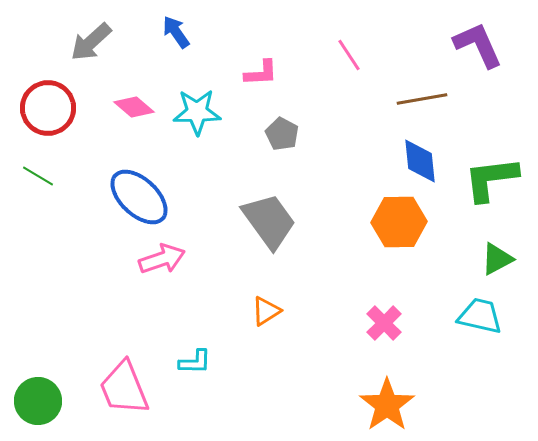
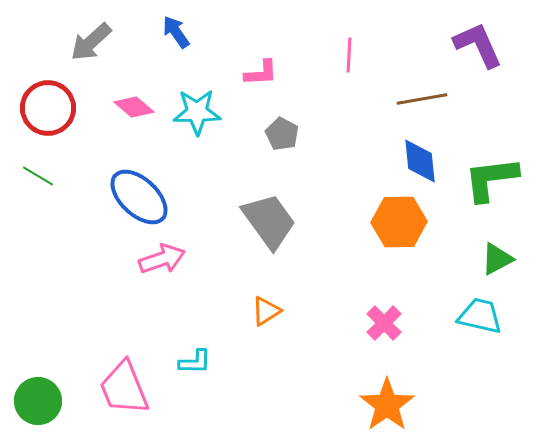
pink line: rotated 36 degrees clockwise
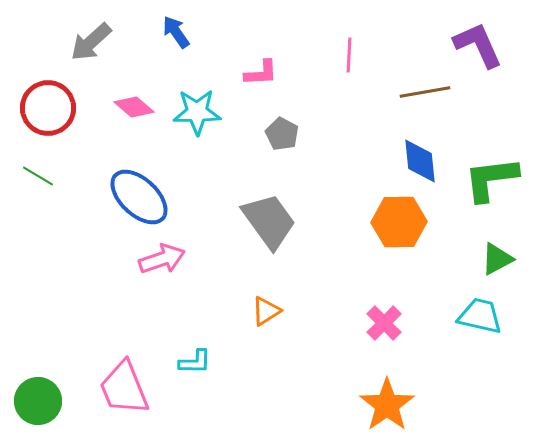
brown line: moved 3 px right, 7 px up
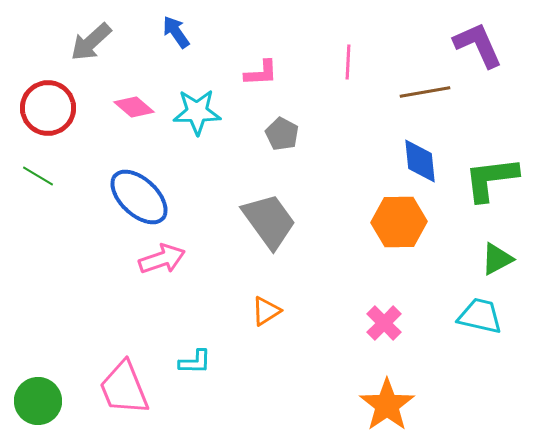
pink line: moved 1 px left, 7 px down
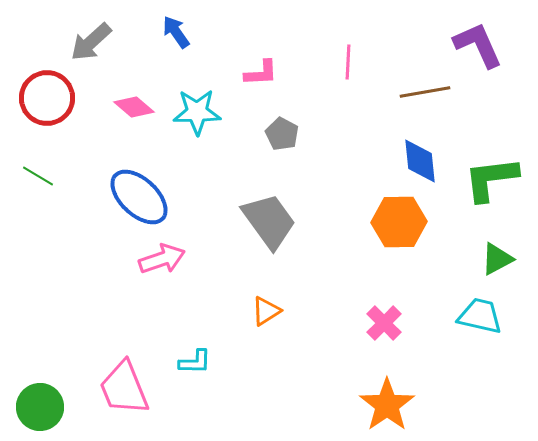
red circle: moved 1 px left, 10 px up
green circle: moved 2 px right, 6 px down
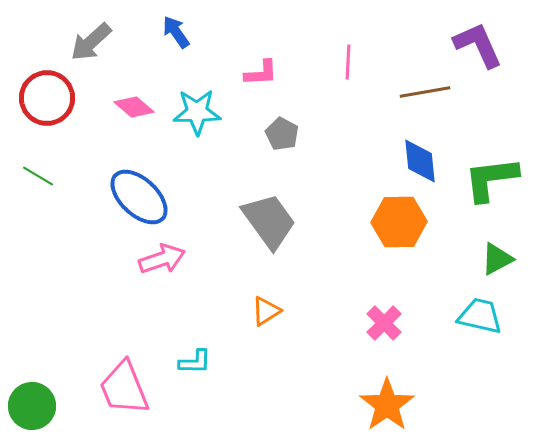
green circle: moved 8 px left, 1 px up
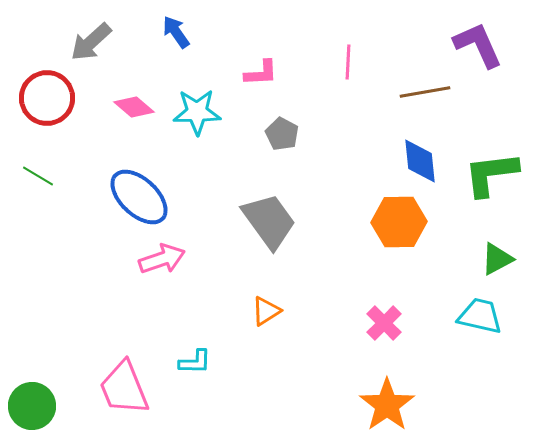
green L-shape: moved 5 px up
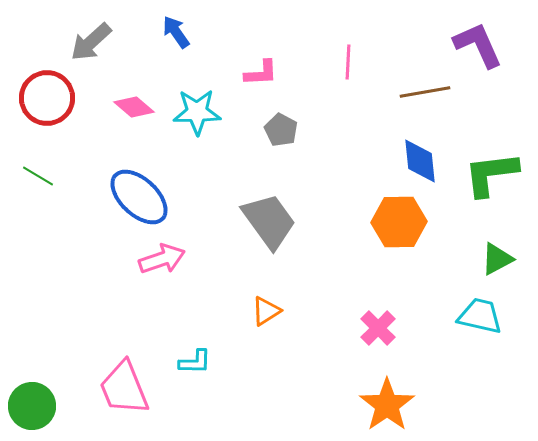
gray pentagon: moved 1 px left, 4 px up
pink cross: moved 6 px left, 5 px down
